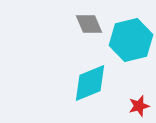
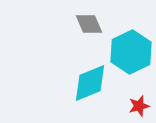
cyan hexagon: moved 12 px down; rotated 12 degrees counterclockwise
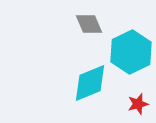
red star: moved 1 px left, 2 px up
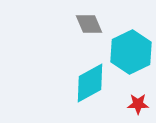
cyan diamond: rotated 6 degrees counterclockwise
red star: rotated 15 degrees clockwise
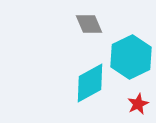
cyan hexagon: moved 5 px down
red star: rotated 25 degrees counterclockwise
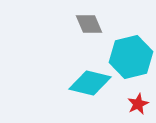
cyan hexagon: rotated 12 degrees clockwise
cyan diamond: rotated 42 degrees clockwise
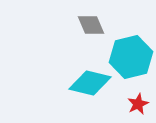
gray diamond: moved 2 px right, 1 px down
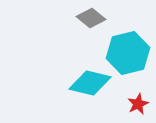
gray diamond: moved 7 px up; rotated 28 degrees counterclockwise
cyan hexagon: moved 3 px left, 4 px up
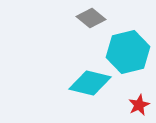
cyan hexagon: moved 1 px up
red star: moved 1 px right, 1 px down
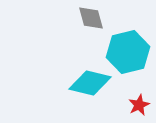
gray diamond: rotated 36 degrees clockwise
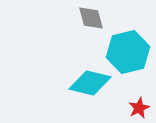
red star: moved 3 px down
